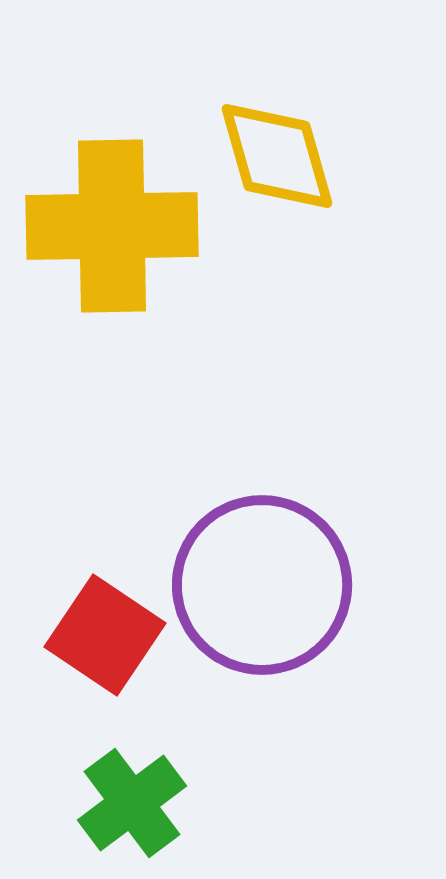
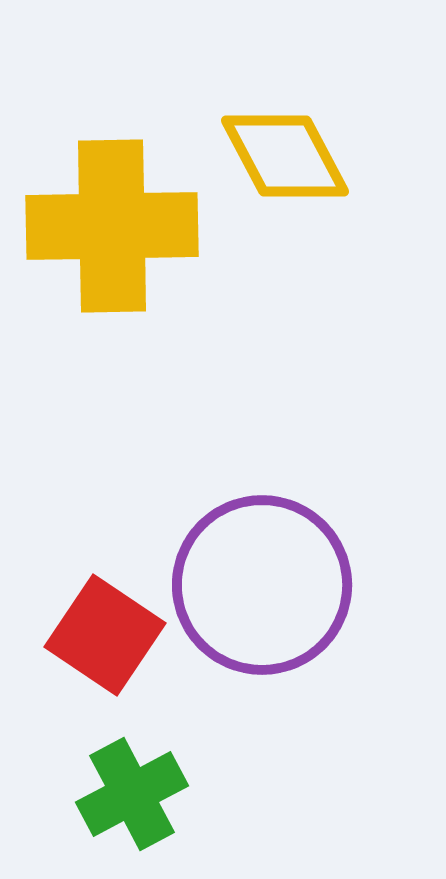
yellow diamond: moved 8 px right; rotated 12 degrees counterclockwise
green cross: moved 9 px up; rotated 9 degrees clockwise
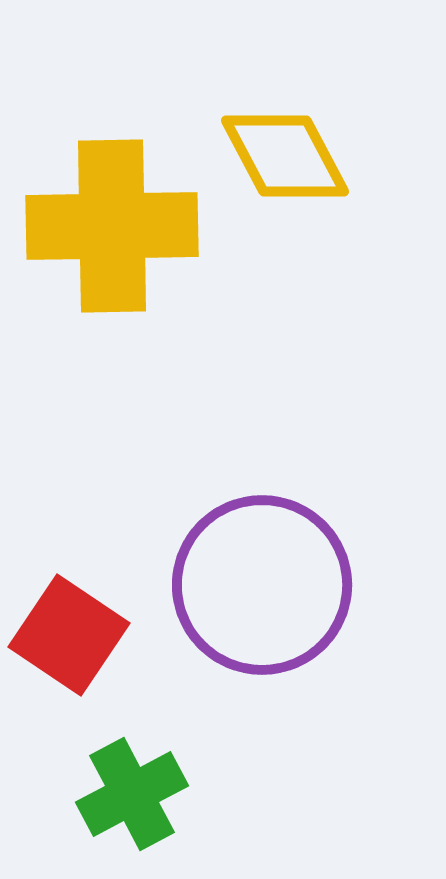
red square: moved 36 px left
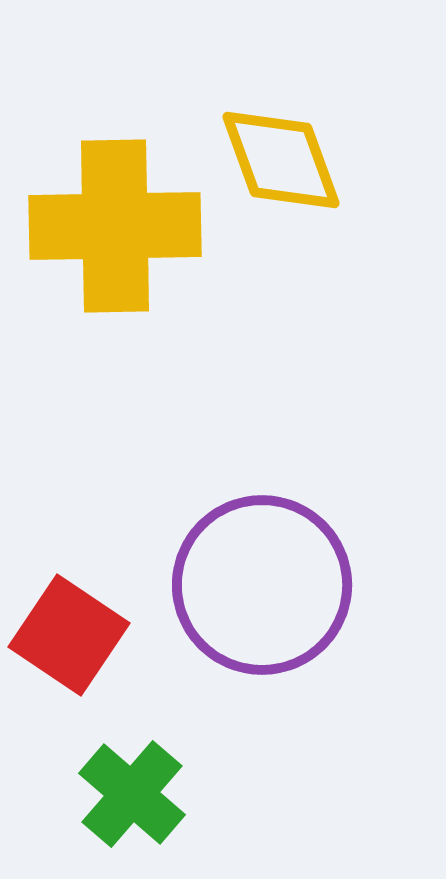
yellow diamond: moved 4 px left, 4 px down; rotated 8 degrees clockwise
yellow cross: moved 3 px right
green cross: rotated 21 degrees counterclockwise
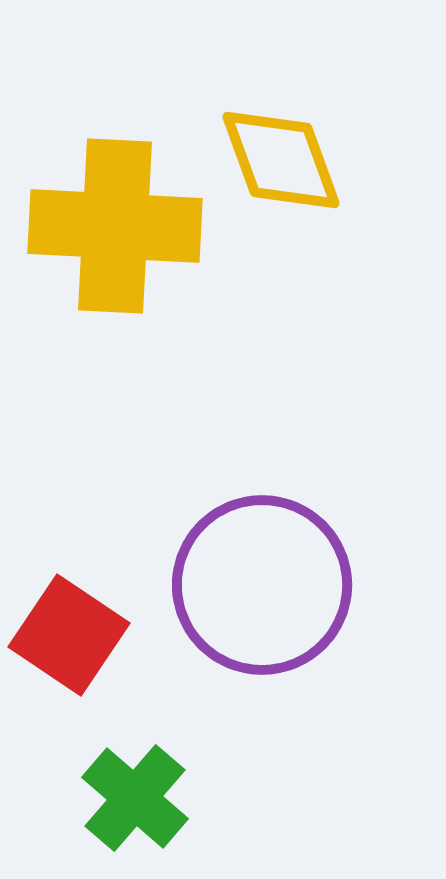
yellow cross: rotated 4 degrees clockwise
green cross: moved 3 px right, 4 px down
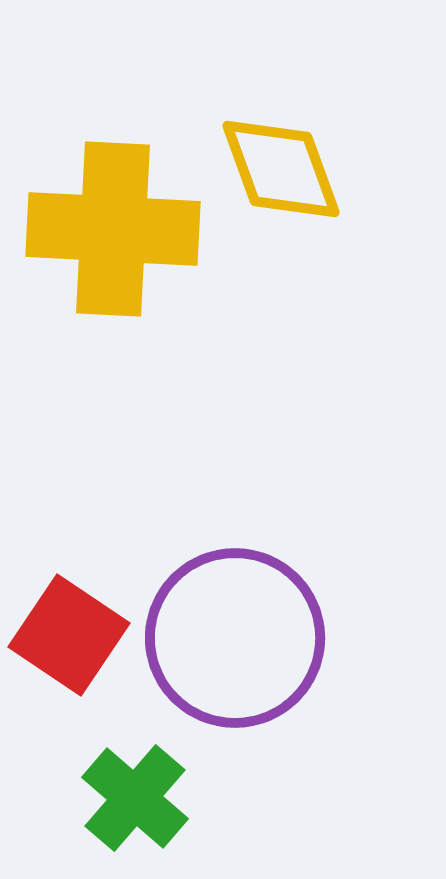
yellow diamond: moved 9 px down
yellow cross: moved 2 px left, 3 px down
purple circle: moved 27 px left, 53 px down
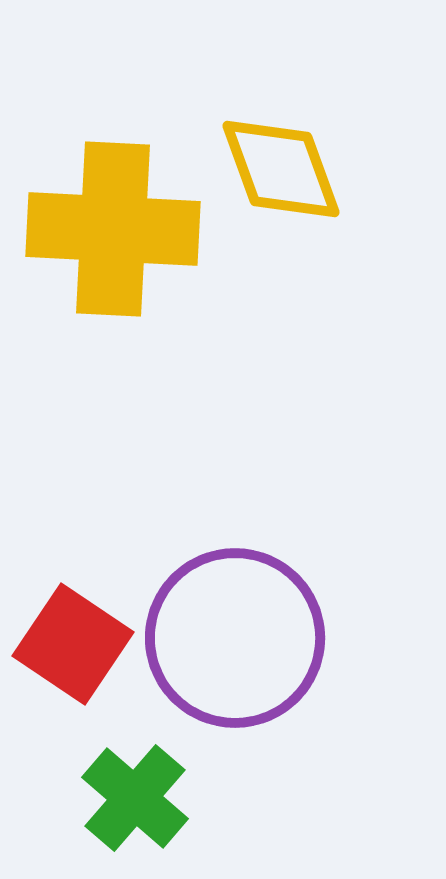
red square: moved 4 px right, 9 px down
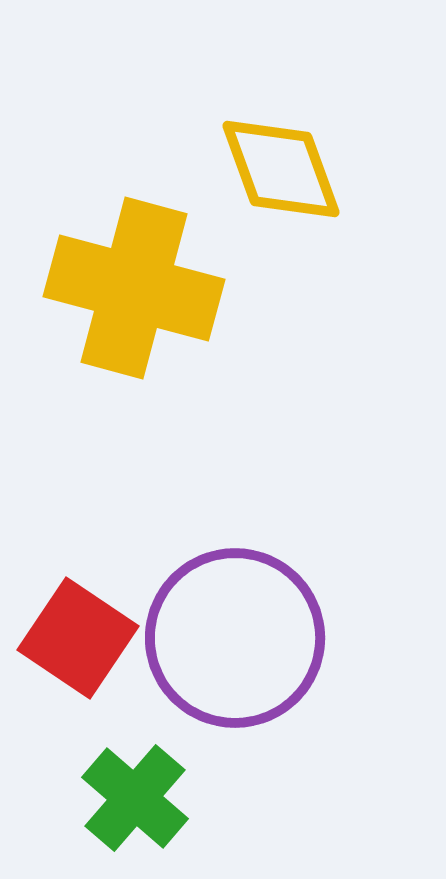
yellow cross: moved 21 px right, 59 px down; rotated 12 degrees clockwise
red square: moved 5 px right, 6 px up
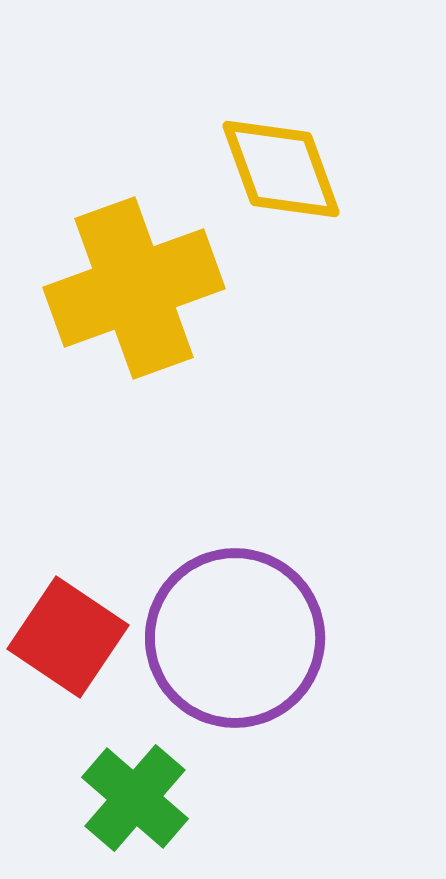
yellow cross: rotated 35 degrees counterclockwise
red square: moved 10 px left, 1 px up
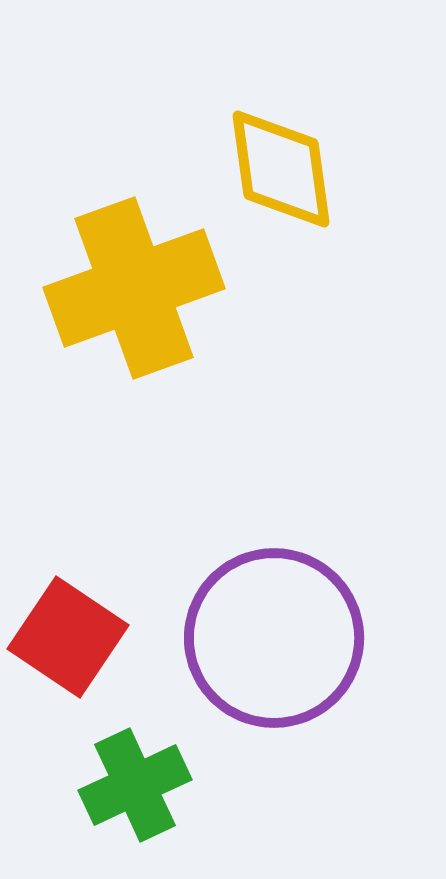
yellow diamond: rotated 12 degrees clockwise
purple circle: moved 39 px right
green cross: moved 13 px up; rotated 24 degrees clockwise
